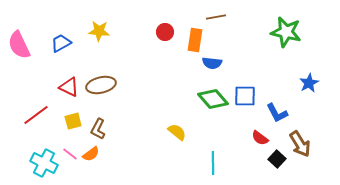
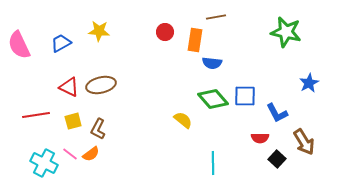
red line: rotated 28 degrees clockwise
yellow semicircle: moved 6 px right, 12 px up
red semicircle: rotated 36 degrees counterclockwise
brown arrow: moved 4 px right, 2 px up
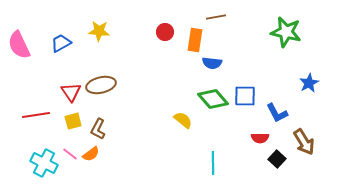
red triangle: moved 2 px right, 5 px down; rotated 30 degrees clockwise
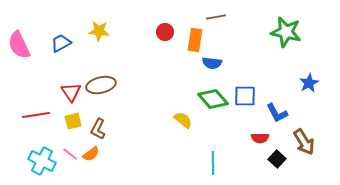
cyan cross: moved 2 px left, 2 px up
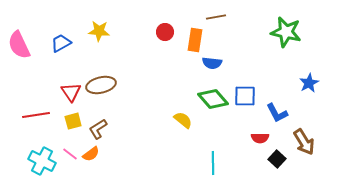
brown L-shape: rotated 30 degrees clockwise
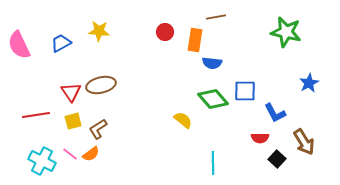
blue square: moved 5 px up
blue L-shape: moved 2 px left
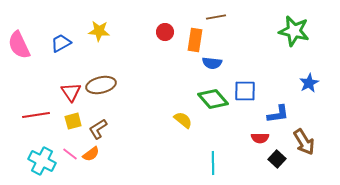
green star: moved 8 px right, 1 px up
blue L-shape: moved 3 px right, 1 px down; rotated 70 degrees counterclockwise
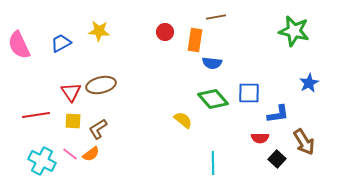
blue square: moved 4 px right, 2 px down
yellow square: rotated 18 degrees clockwise
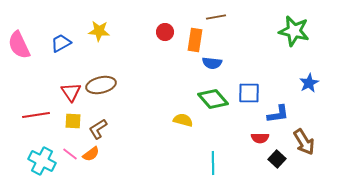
yellow semicircle: rotated 24 degrees counterclockwise
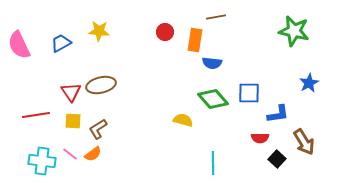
orange semicircle: moved 2 px right
cyan cross: rotated 20 degrees counterclockwise
